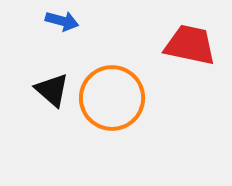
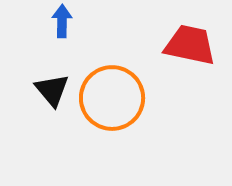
blue arrow: rotated 104 degrees counterclockwise
black triangle: rotated 9 degrees clockwise
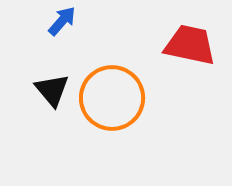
blue arrow: rotated 40 degrees clockwise
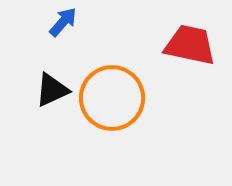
blue arrow: moved 1 px right, 1 px down
black triangle: rotated 45 degrees clockwise
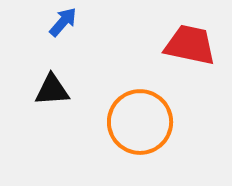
black triangle: rotated 21 degrees clockwise
orange circle: moved 28 px right, 24 px down
